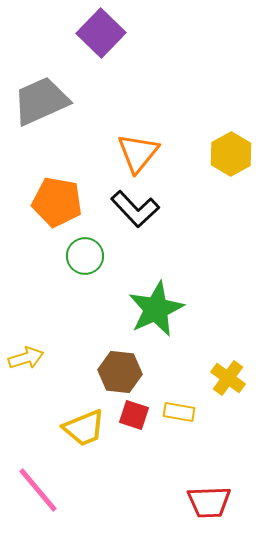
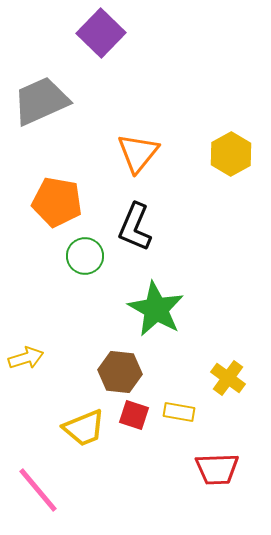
black L-shape: moved 18 px down; rotated 66 degrees clockwise
green star: rotated 18 degrees counterclockwise
red trapezoid: moved 8 px right, 33 px up
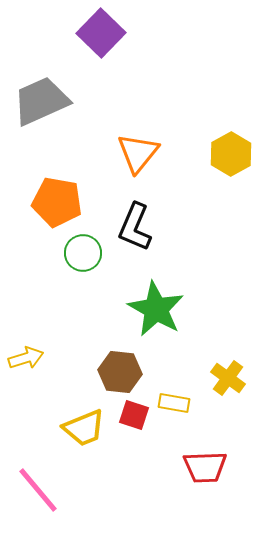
green circle: moved 2 px left, 3 px up
yellow rectangle: moved 5 px left, 9 px up
red trapezoid: moved 12 px left, 2 px up
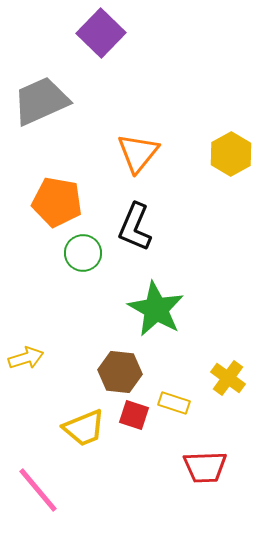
yellow rectangle: rotated 8 degrees clockwise
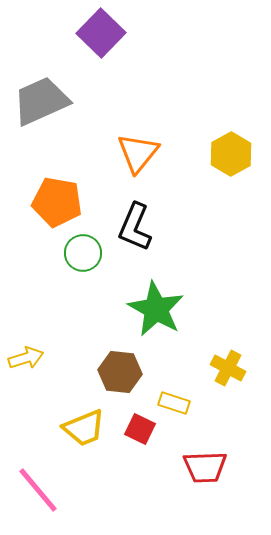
yellow cross: moved 10 px up; rotated 8 degrees counterclockwise
red square: moved 6 px right, 14 px down; rotated 8 degrees clockwise
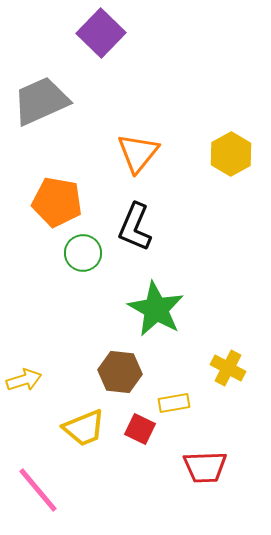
yellow arrow: moved 2 px left, 22 px down
yellow rectangle: rotated 28 degrees counterclockwise
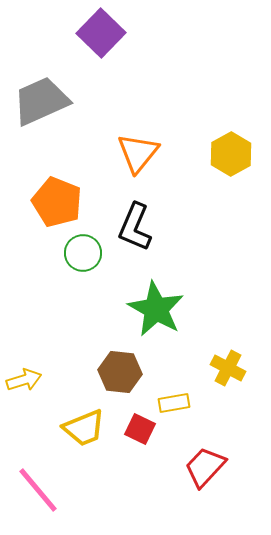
orange pentagon: rotated 12 degrees clockwise
red trapezoid: rotated 135 degrees clockwise
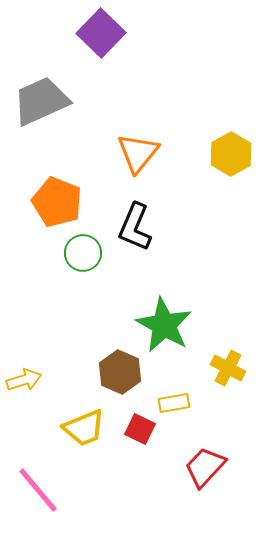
green star: moved 8 px right, 16 px down
brown hexagon: rotated 18 degrees clockwise
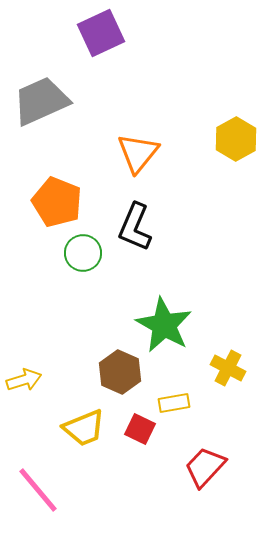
purple square: rotated 21 degrees clockwise
yellow hexagon: moved 5 px right, 15 px up
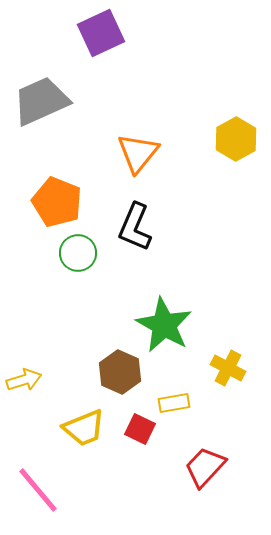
green circle: moved 5 px left
